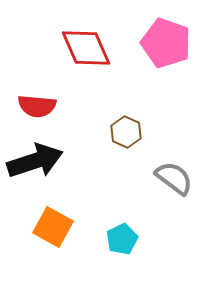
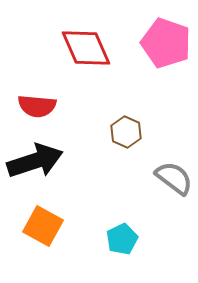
orange square: moved 10 px left, 1 px up
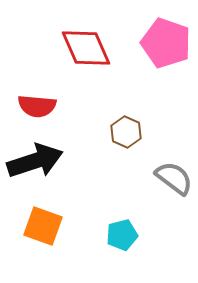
orange square: rotated 9 degrees counterclockwise
cyan pentagon: moved 4 px up; rotated 12 degrees clockwise
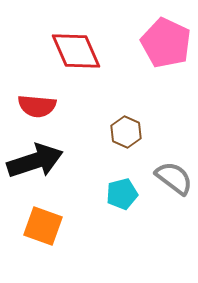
pink pentagon: rotated 6 degrees clockwise
red diamond: moved 10 px left, 3 px down
cyan pentagon: moved 41 px up
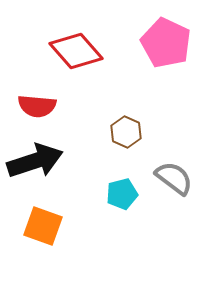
red diamond: rotated 18 degrees counterclockwise
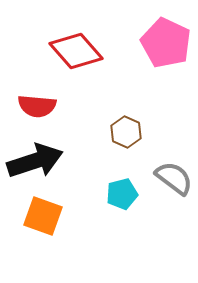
orange square: moved 10 px up
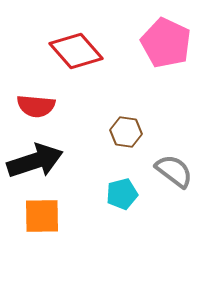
red semicircle: moved 1 px left
brown hexagon: rotated 16 degrees counterclockwise
gray semicircle: moved 7 px up
orange square: moved 1 px left; rotated 21 degrees counterclockwise
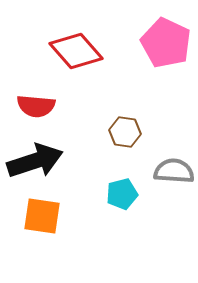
brown hexagon: moved 1 px left
gray semicircle: rotated 33 degrees counterclockwise
orange square: rotated 9 degrees clockwise
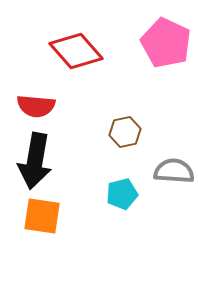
brown hexagon: rotated 20 degrees counterclockwise
black arrow: rotated 118 degrees clockwise
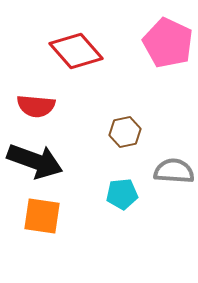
pink pentagon: moved 2 px right
black arrow: rotated 80 degrees counterclockwise
cyan pentagon: rotated 8 degrees clockwise
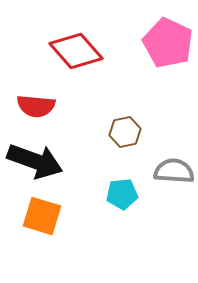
orange square: rotated 9 degrees clockwise
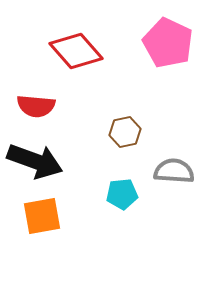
orange square: rotated 27 degrees counterclockwise
